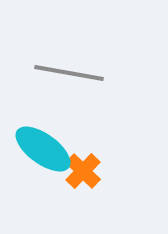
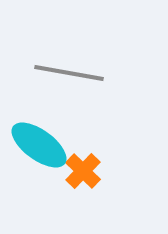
cyan ellipse: moved 4 px left, 4 px up
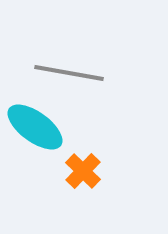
cyan ellipse: moved 4 px left, 18 px up
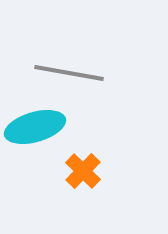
cyan ellipse: rotated 52 degrees counterclockwise
